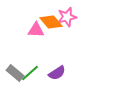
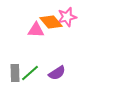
gray rectangle: rotated 48 degrees clockwise
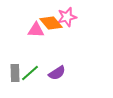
orange diamond: moved 1 px down
